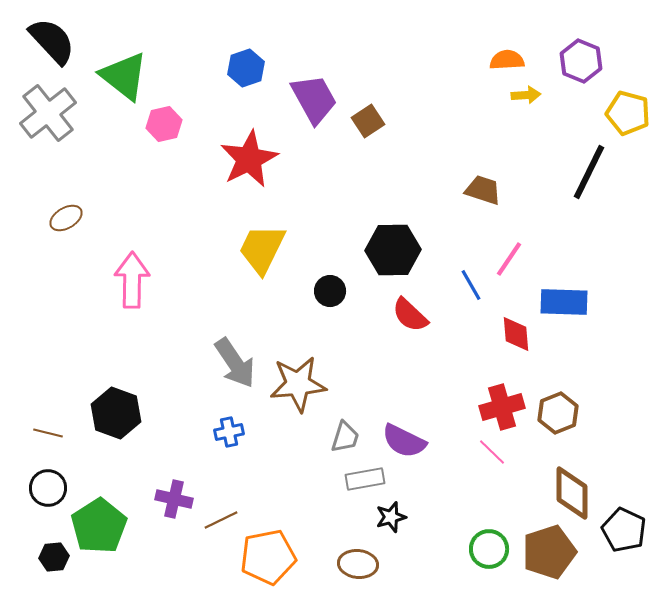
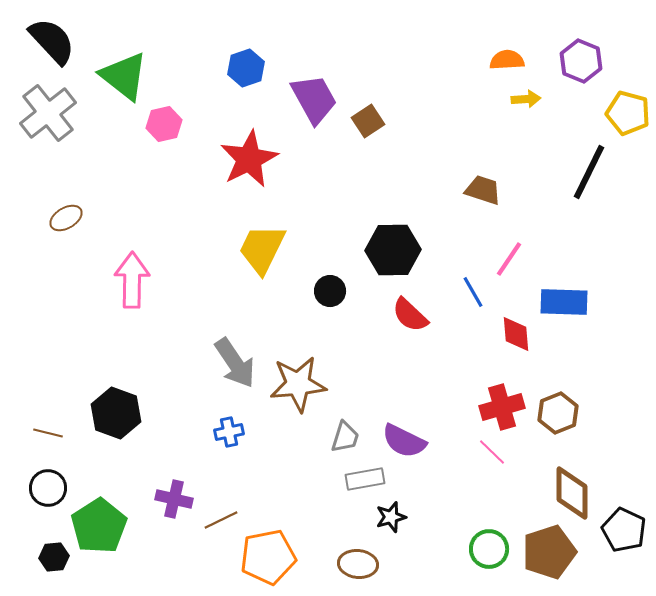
yellow arrow at (526, 95): moved 4 px down
blue line at (471, 285): moved 2 px right, 7 px down
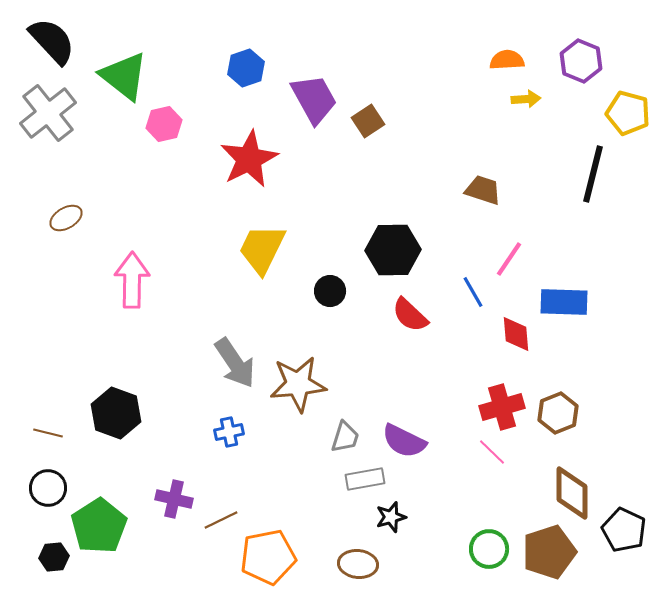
black line at (589, 172): moved 4 px right, 2 px down; rotated 12 degrees counterclockwise
